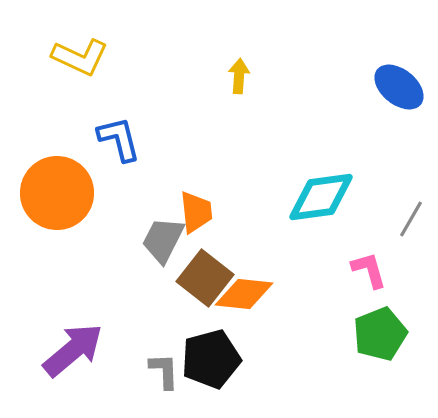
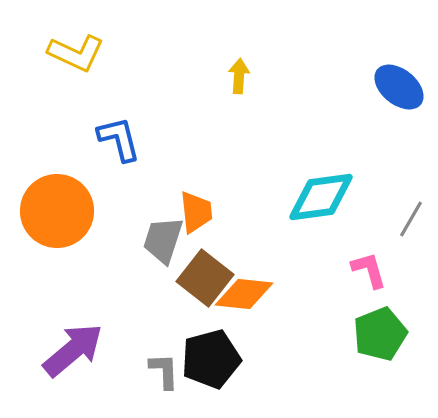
yellow L-shape: moved 4 px left, 4 px up
orange circle: moved 18 px down
gray trapezoid: rotated 9 degrees counterclockwise
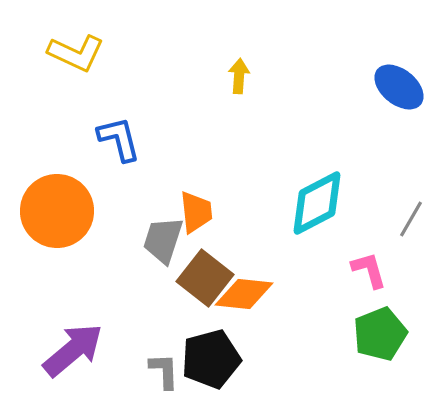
cyan diamond: moved 4 px left, 6 px down; rotated 20 degrees counterclockwise
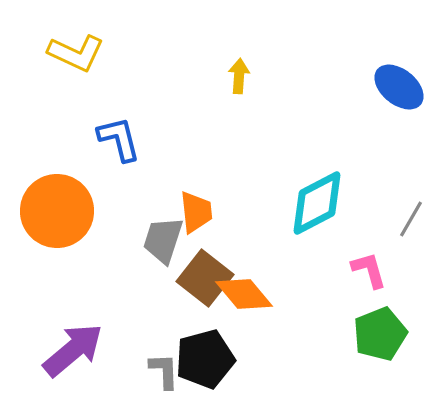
orange diamond: rotated 44 degrees clockwise
black pentagon: moved 6 px left
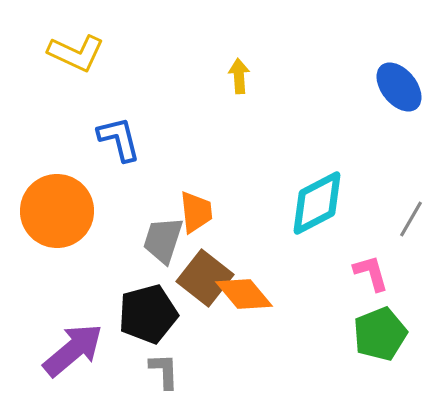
yellow arrow: rotated 8 degrees counterclockwise
blue ellipse: rotated 12 degrees clockwise
pink L-shape: moved 2 px right, 3 px down
black pentagon: moved 57 px left, 45 px up
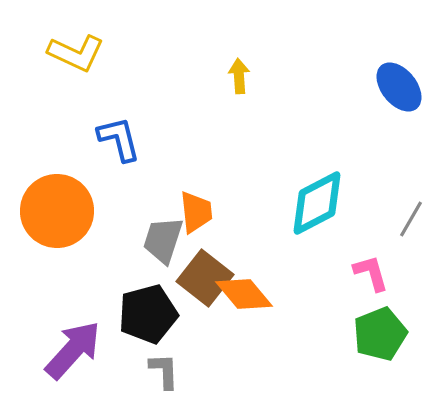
purple arrow: rotated 8 degrees counterclockwise
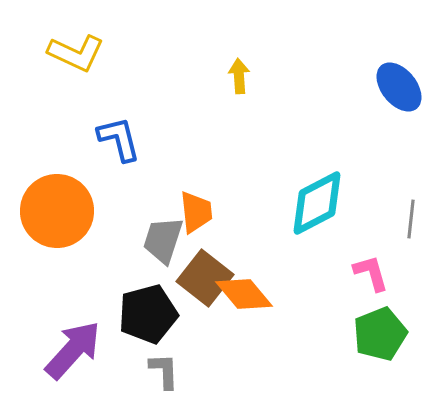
gray line: rotated 24 degrees counterclockwise
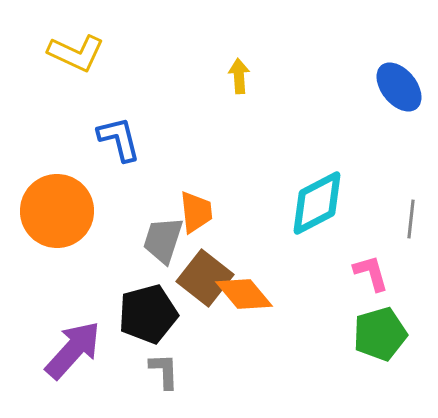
green pentagon: rotated 6 degrees clockwise
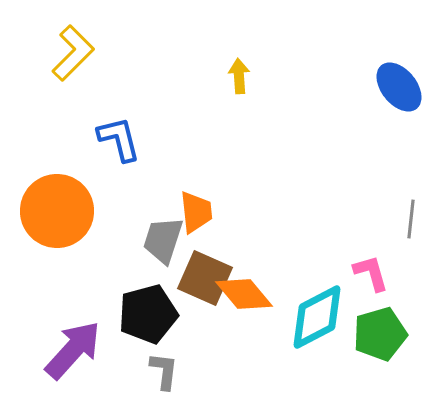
yellow L-shape: moved 3 px left; rotated 70 degrees counterclockwise
cyan diamond: moved 114 px down
brown square: rotated 14 degrees counterclockwise
gray L-shape: rotated 9 degrees clockwise
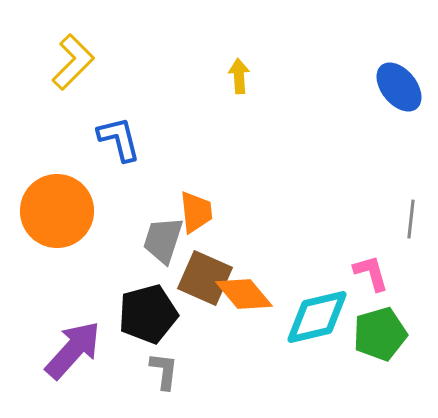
yellow L-shape: moved 9 px down
cyan diamond: rotated 14 degrees clockwise
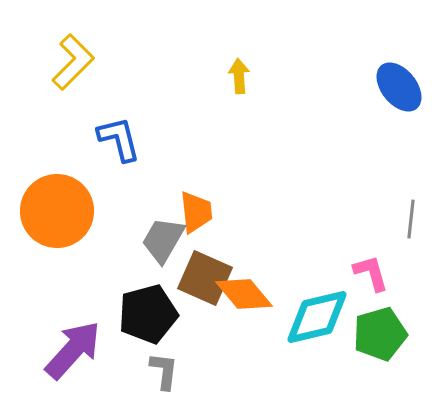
gray trapezoid: rotated 12 degrees clockwise
